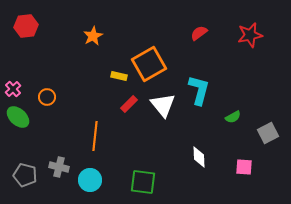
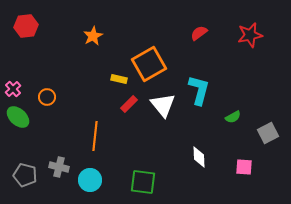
yellow rectangle: moved 3 px down
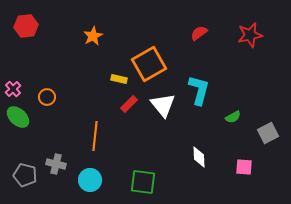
gray cross: moved 3 px left, 3 px up
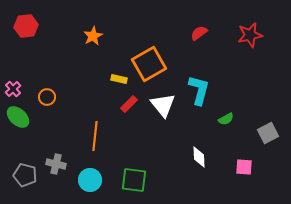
green semicircle: moved 7 px left, 2 px down
green square: moved 9 px left, 2 px up
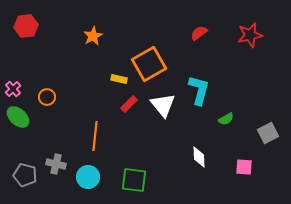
cyan circle: moved 2 px left, 3 px up
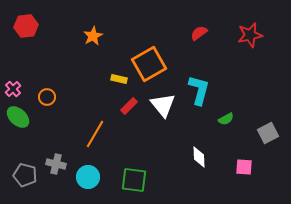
red rectangle: moved 2 px down
orange line: moved 2 px up; rotated 24 degrees clockwise
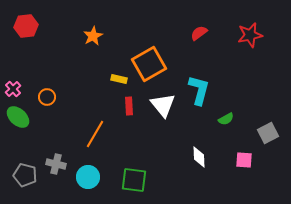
red rectangle: rotated 48 degrees counterclockwise
pink square: moved 7 px up
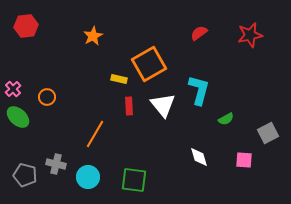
white diamond: rotated 15 degrees counterclockwise
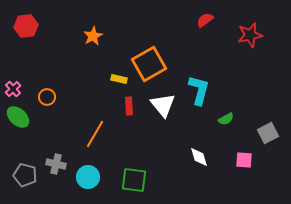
red semicircle: moved 6 px right, 13 px up
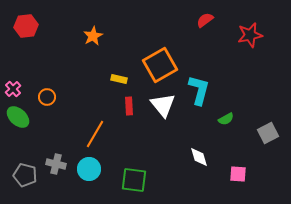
orange square: moved 11 px right, 1 px down
pink square: moved 6 px left, 14 px down
cyan circle: moved 1 px right, 8 px up
